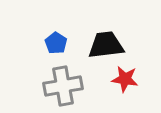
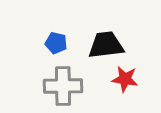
blue pentagon: rotated 20 degrees counterclockwise
gray cross: rotated 9 degrees clockwise
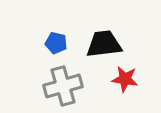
black trapezoid: moved 2 px left, 1 px up
gray cross: rotated 15 degrees counterclockwise
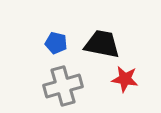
black trapezoid: moved 2 px left; rotated 18 degrees clockwise
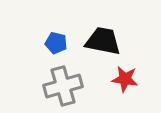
black trapezoid: moved 1 px right, 3 px up
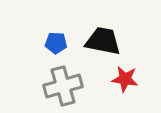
blue pentagon: rotated 10 degrees counterclockwise
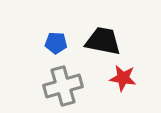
red star: moved 2 px left, 1 px up
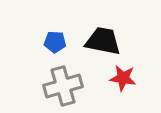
blue pentagon: moved 1 px left, 1 px up
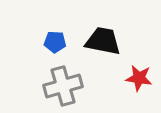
red star: moved 16 px right
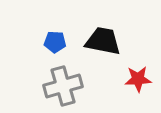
red star: moved 1 px left, 1 px down; rotated 12 degrees counterclockwise
